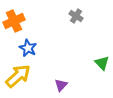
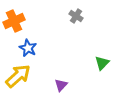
green triangle: rotated 28 degrees clockwise
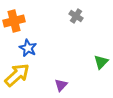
orange cross: rotated 10 degrees clockwise
green triangle: moved 1 px left, 1 px up
yellow arrow: moved 1 px left, 1 px up
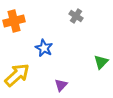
blue star: moved 16 px right
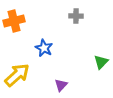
gray cross: rotated 32 degrees counterclockwise
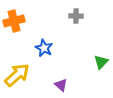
purple triangle: rotated 32 degrees counterclockwise
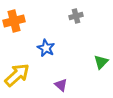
gray cross: rotated 16 degrees counterclockwise
blue star: moved 2 px right
